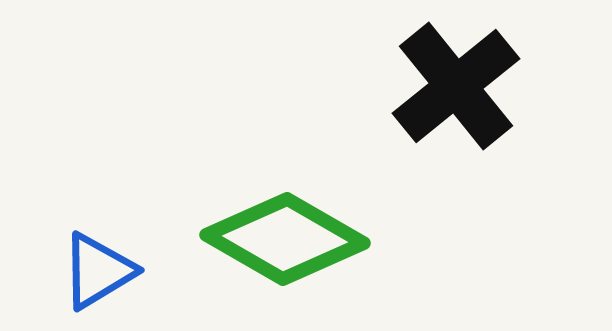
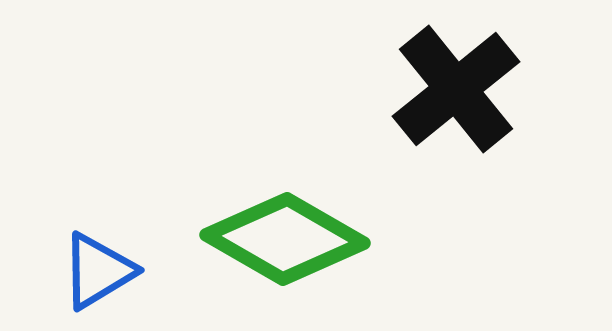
black cross: moved 3 px down
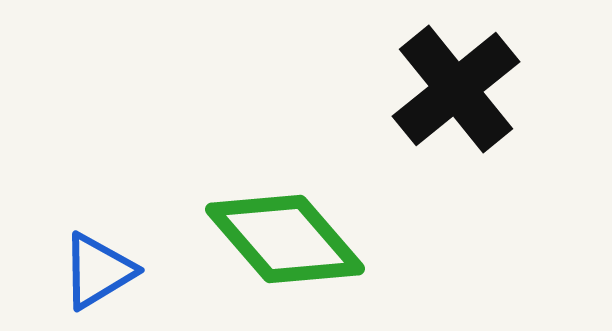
green diamond: rotated 19 degrees clockwise
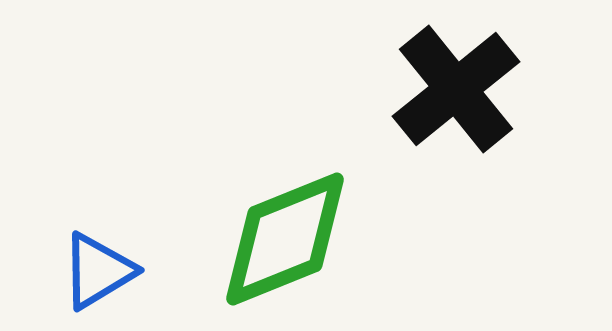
green diamond: rotated 71 degrees counterclockwise
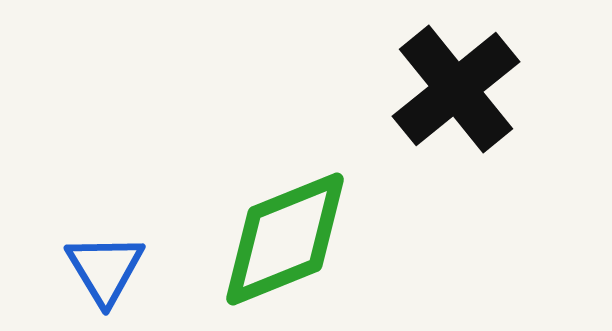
blue triangle: moved 7 px right, 2 px up; rotated 30 degrees counterclockwise
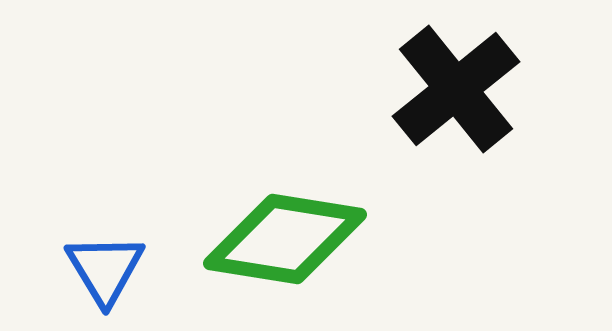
green diamond: rotated 31 degrees clockwise
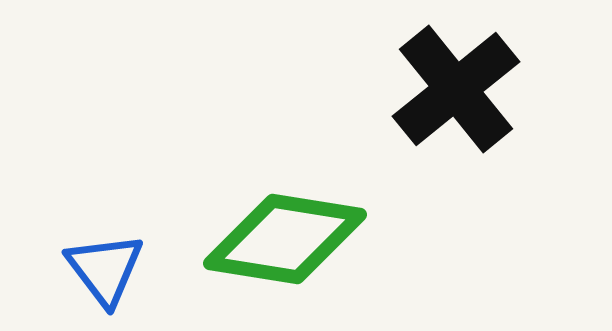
blue triangle: rotated 6 degrees counterclockwise
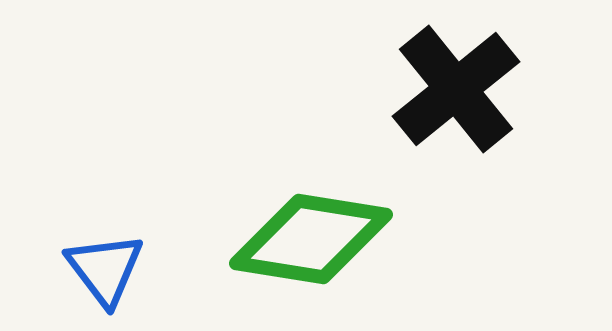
green diamond: moved 26 px right
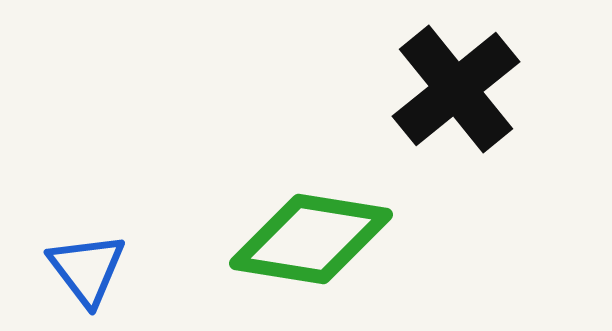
blue triangle: moved 18 px left
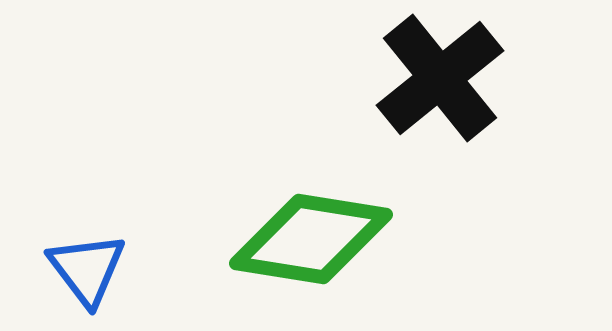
black cross: moved 16 px left, 11 px up
